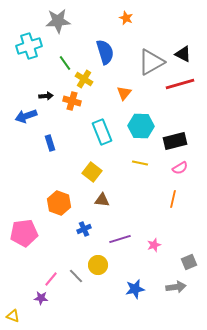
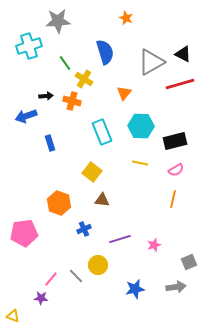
pink semicircle: moved 4 px left, 2 px down
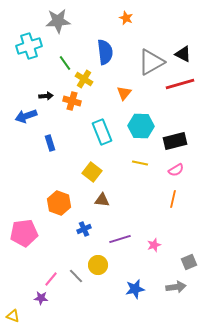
blue semicircle: rotated 10 degrees clockwise
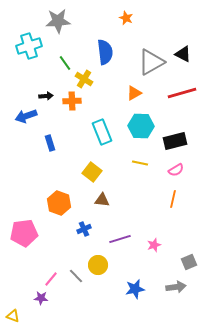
red line: moved 2 px right, 9 px down
orange triangle: moved 10 px right; rotated 21 degrees clockwise
orange cross: rotated 18 degrees counterclockwise
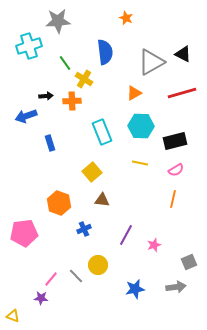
yellow square: rotated 12 degrees clockwise
purple line: moved 6 px right, 4 px up; rotated 45 degrees counterclockwise
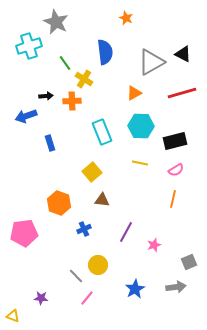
gray star: moved 2 px left, 1 px down; rotated 30 degrees clockwise
purple line: moved 3 px up
pink line: moved 36 px right, 19 px down
blue star: rotated 18 degrees counterclockwise
